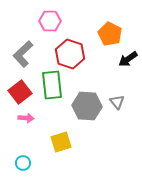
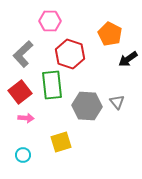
cyan circle: moved 8 px up
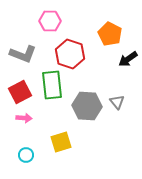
gray L-shape: rotated 116 degrees counterclockwise
red square: rotated 10 degrees clockwise
pink arrow: moved 2 px left
cyan circle: moved 3 px right
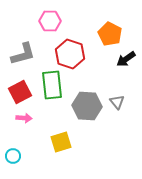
gray L-shape: rotated 36 degrees counterclockwise
black arrow: moved 2 px left
cyan circle: moved 13 px left, 1 px down
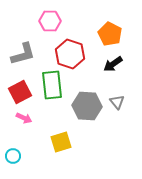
black arrow: moved 13 px left, 5 px down
pink arrow: rotated 21 degrees clockwise
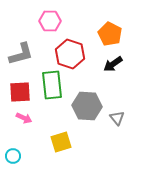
gray L-shape: moved 2 px left
red square: rotated 25 degrees clockwise
gray triangle: moved 16 px down
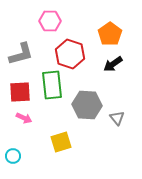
orange pentagon: rotated 10 degrees clockwise
gray hexagon: moved 1 px up
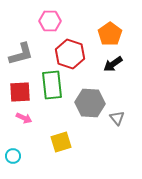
gray hexagon: moved 3 px right, 2 px up
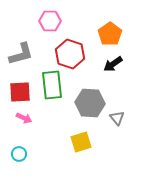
yellow square: moved 20 px right
cyan circle: moved 6 px right, 2 px up
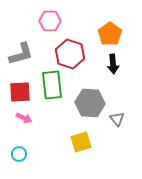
black arrow: rotated 60 degrees counterclockwise
gray triangle: moved 1 px down
